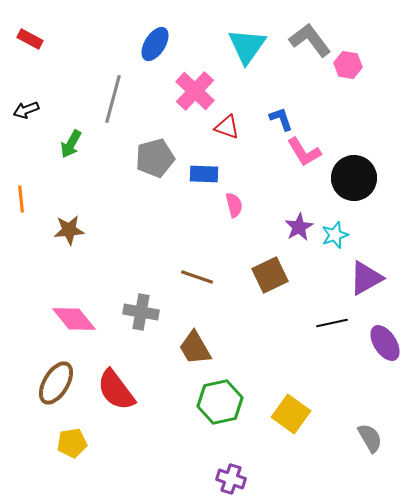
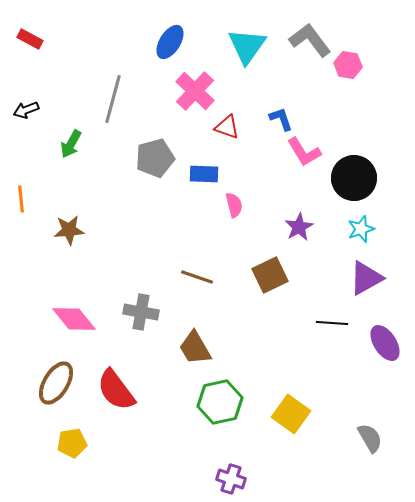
blue ellipse: moved 15 px right, 2 px up
cyan star: moved 26 px right, 6 px up
black line: rotated 16 degrees clockwise
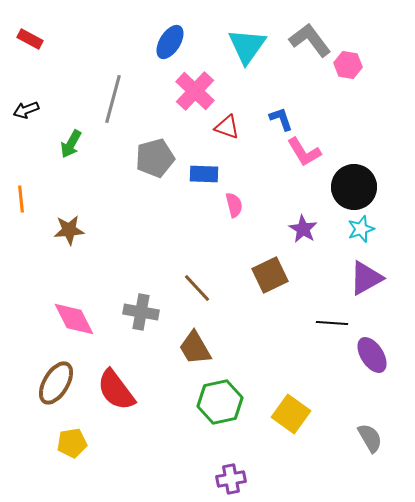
black circle: moved 9 px down
purple star: moved 4 px right, 2 px down; rotated 12 degrees counterclockwise
brown line: moved 11 px down; rotated 28 degrees clockwise
pink diamond: rotated 12 degrees clockwise
purple ellipse: moved 13 px left, 12 px down
purple cross: rotated 28 degrees counterclockwise
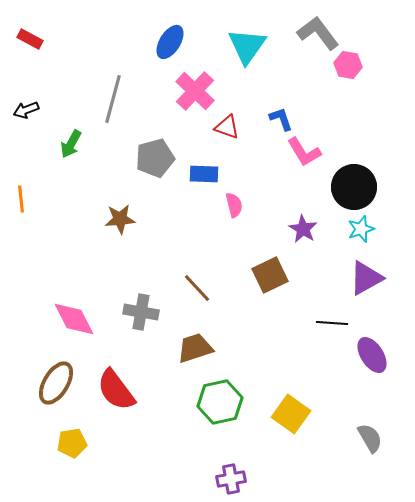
gray L-shape: moved 8 px right, 7 px up
brown star: moved 51 px right, 11 px up
brown trapezoid: rotated 102 degrees clockwise
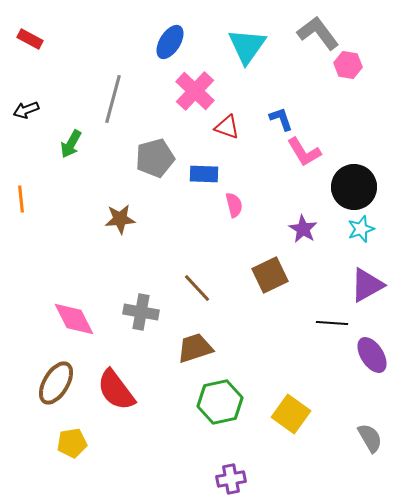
purple triangle: moved 1 px right, 7 px down
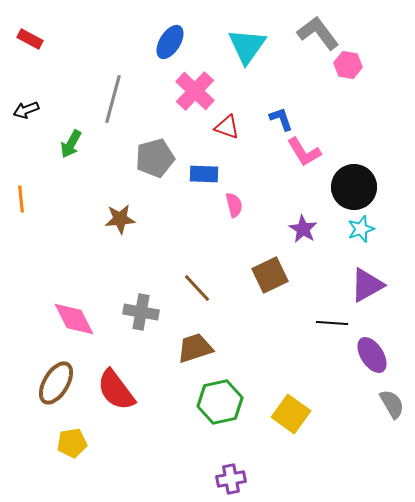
gray semicircle: moved 22 px right, 34 px up
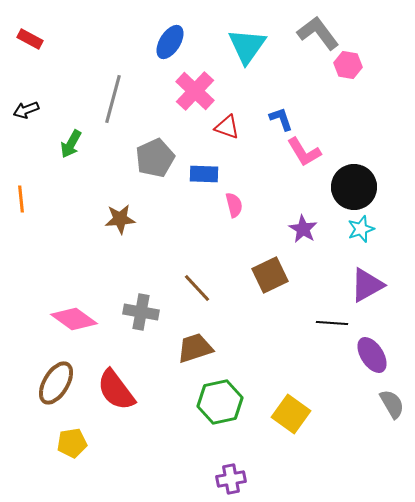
gray pentagon: rotated 9 degrees counterclockwise
pink diamond: rotated 27 degrees counterclockwise
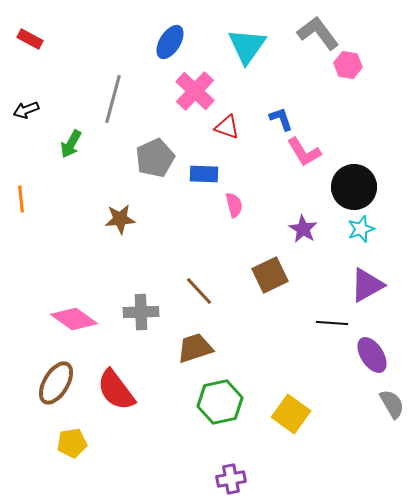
brown line: moved 2 px right, 3 px down
gray cross: rotated 12 degrees counterclockwise
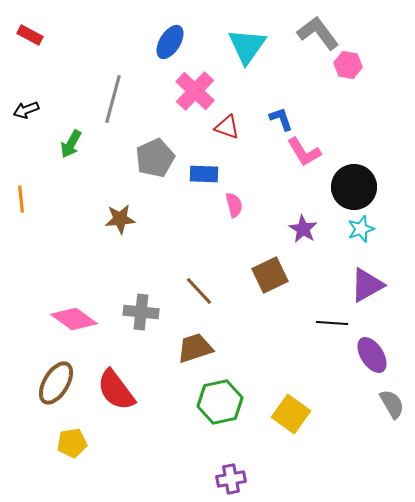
red rectangle: moved 4 px up
gray cross: rotated 8 degrees clockwise
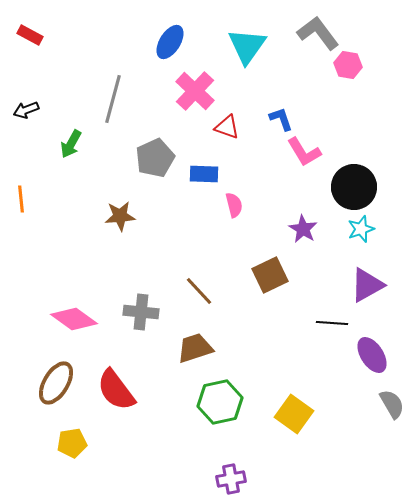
brown star: moved 3 px up
yellow square: moved 3 px right
